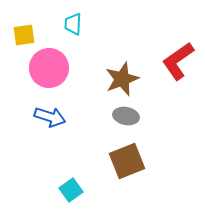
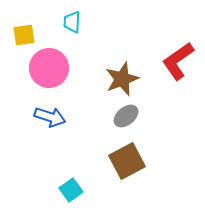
cyan trapezoid: moved 1 px left, 2 px up
gray ellipse: rotated 50 degrees counterclockwise
brown square: rotated 6 degrees counterclockwise
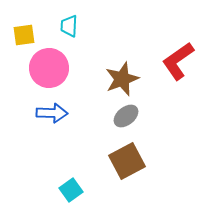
cyan trapezoid: moved 3 px left, 4 px down
blue arrow: moved 2 px right, 4 px up; rotated 16 degrees counterclockwise
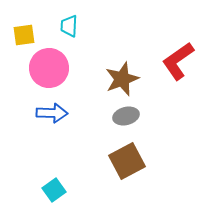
gray ellipse: rotated 25 degrees clockwise
cyan square: moved 17 px left
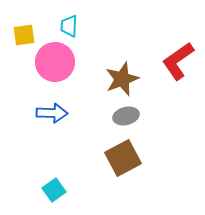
pink circle: moved 6 px right, 6 px up
brown square: moved 4 px left, 3 px up
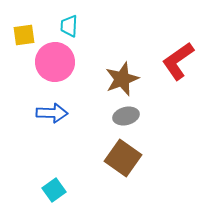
brown square: rotated 27 degrees counterclockwise
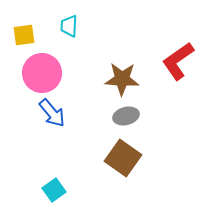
pink circle: moved 13 px left, 11 px down
brown star: rotated 24 degrees clockwise
blue arrow: rotated 48 degrees clockwise
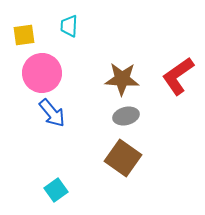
red L-shape: moved 15 px down
cyan square: moved 2 px right
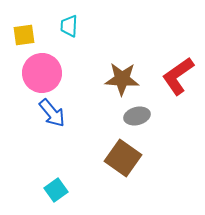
gray ellipse: moved 11 px right
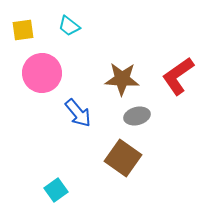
cyan trapezoid: rotated 55 degrees counterclockwise
yellow square: moved 1 px left, 5 px up
blue arrow: moved 26 px right
